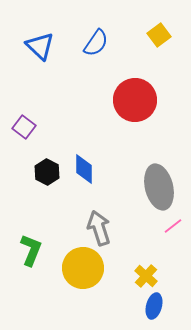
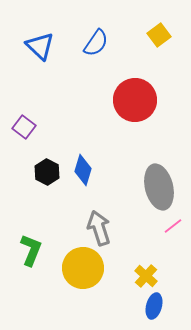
blue diamond: moved 1 px left, 1 px down; rotated 16 degrees clockwise
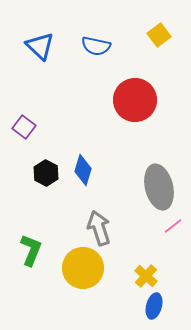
blue semicircle: moved 3 px down; rotated 68 degrees clockwise
black hexagon: moved 1 px left, 1 px down
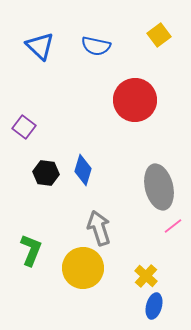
black hexagon: rotated 20 degrees counterclockwise
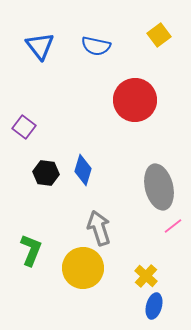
blue triangle: rotated 8 degrees clockwise
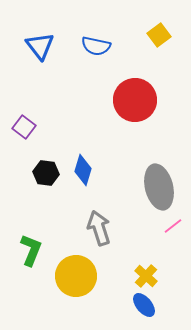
yellow circle: moved 7 px left, 8 px down
blue ellipse: moved 10 px left, 1 px up; rotated 55 degrees counterclockwise
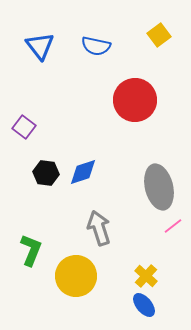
blue diamond: moved 2 px down; rotated 56 degrees clockwise
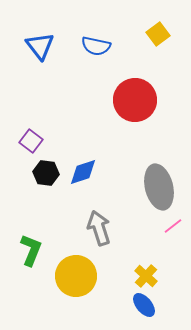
yellow square: moved 1 px left, 1 px up
purple square: moved 7 px right, 14 px down
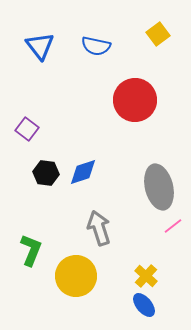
purple square: moved 4 px left, 12 px up
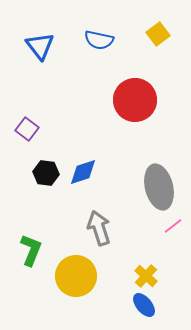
blue semicircle: moved 3 px right, 6 px up
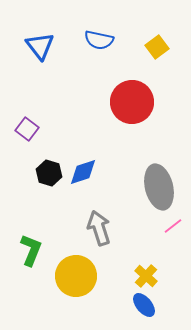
yellow square: moved 1 px left, 13 px down
red circle: moved 3 px left, 2 px down
black hexagon: moved 3 px right; rotated 10 degrees clockwise
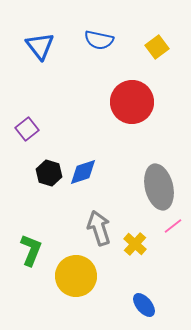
purple square: rotated 15 degrees clockwise
yellow cross: moved 11 px left, 32 px up
